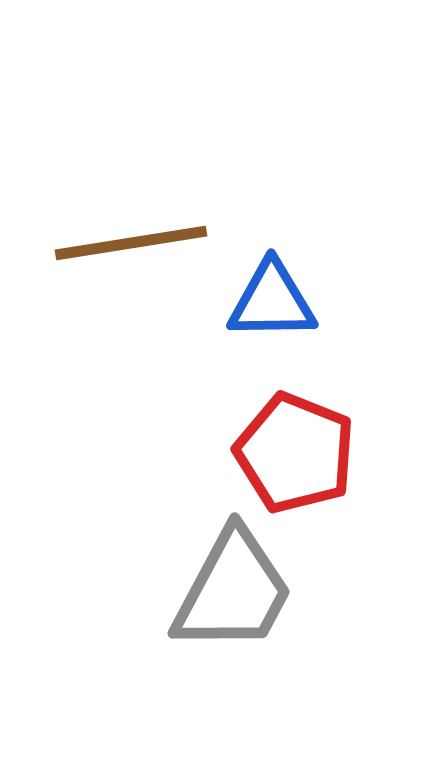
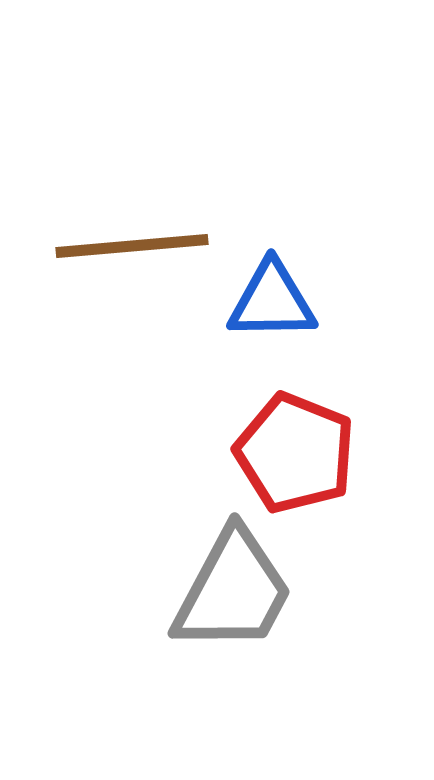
brown line: moved 1 px right, 3 px down; rotated 4 degrees clockwise
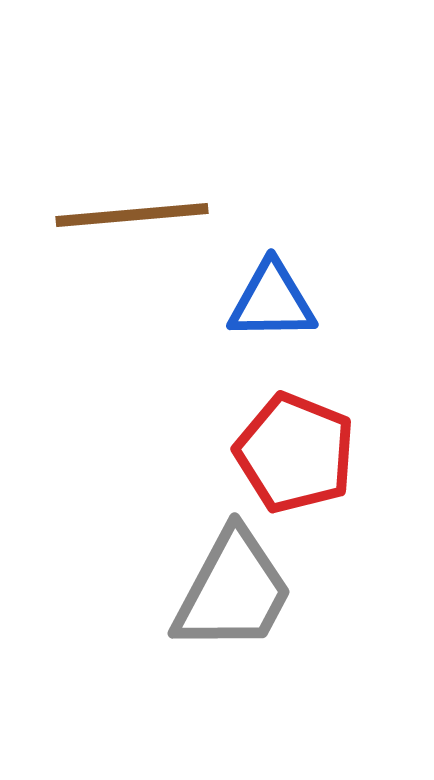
brown line: moved 31 px up
